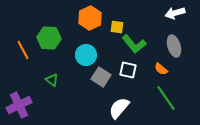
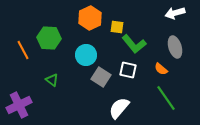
gray ellipse: moved 1 px right, 1 px down
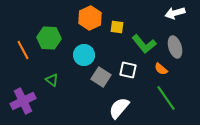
green L-shape: moved 10 px right
cyan circle: moved 2 px left
purple cross: moved 4 px right, 4 px up
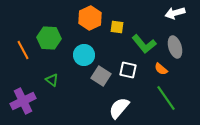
gray square: moved 1 px up
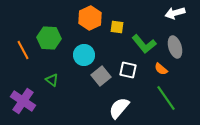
gray square: rotated 18 degrees clockwise
purple cross: rotated 30 degrees counterclockwise
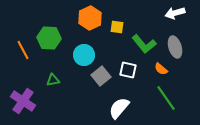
green triangle: moved 1 px right; rotated 48 degrees counterclockwise
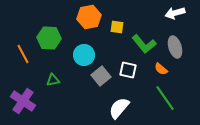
orange hexagon: moved 1 px left, 1 px up; rotated 15 degrees clockwise
orange line: moved 4 px down
green line: moved 1 px left
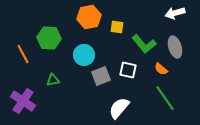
gray square: rotated 18 degrees clockwise
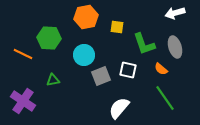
orange hexagon: moved 3 px left
green L-shape: rotated 20 degrees clockwise
orange line: rotated 36 degrees counterclockwise
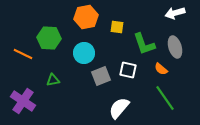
cyan circle: moved 2 px up
